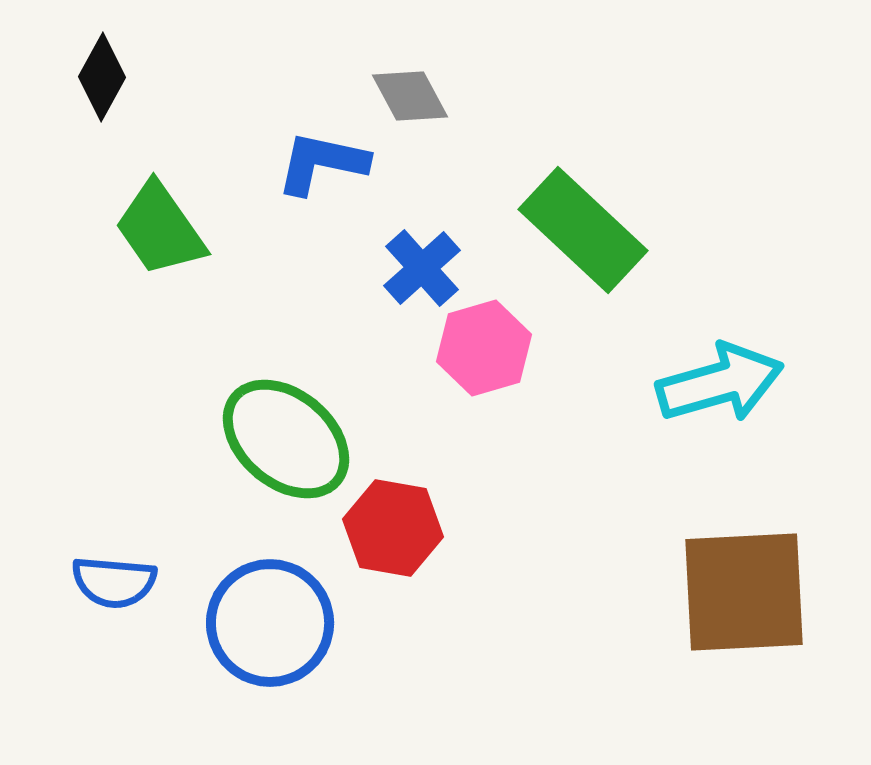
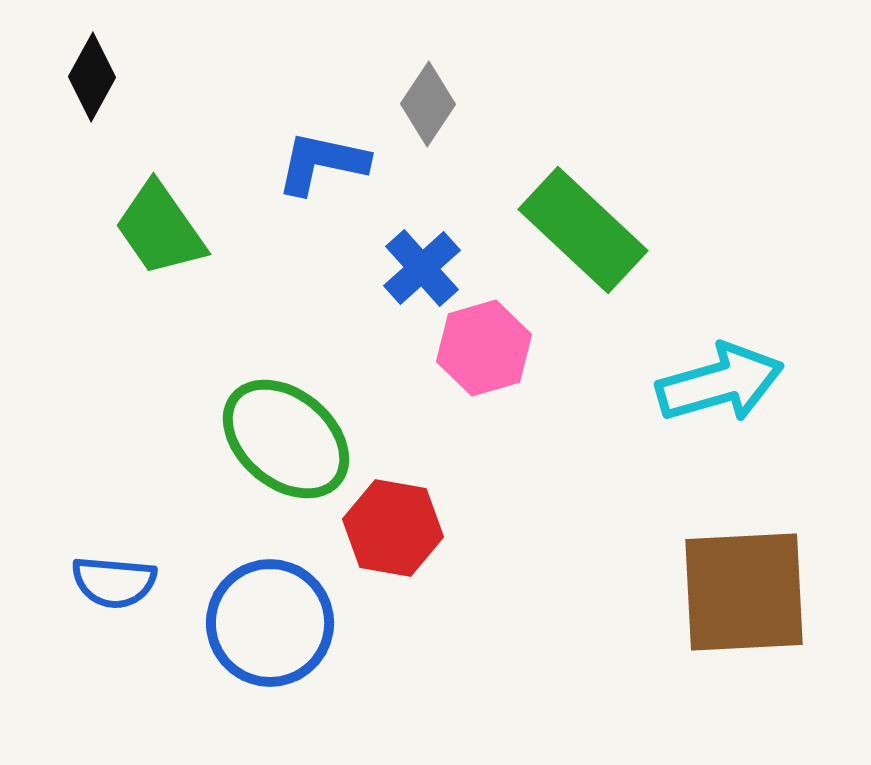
black diamond: moved 10 px left
gray diamond: moved 18 px right, 8 px down; rotated 62 degrees clockwise
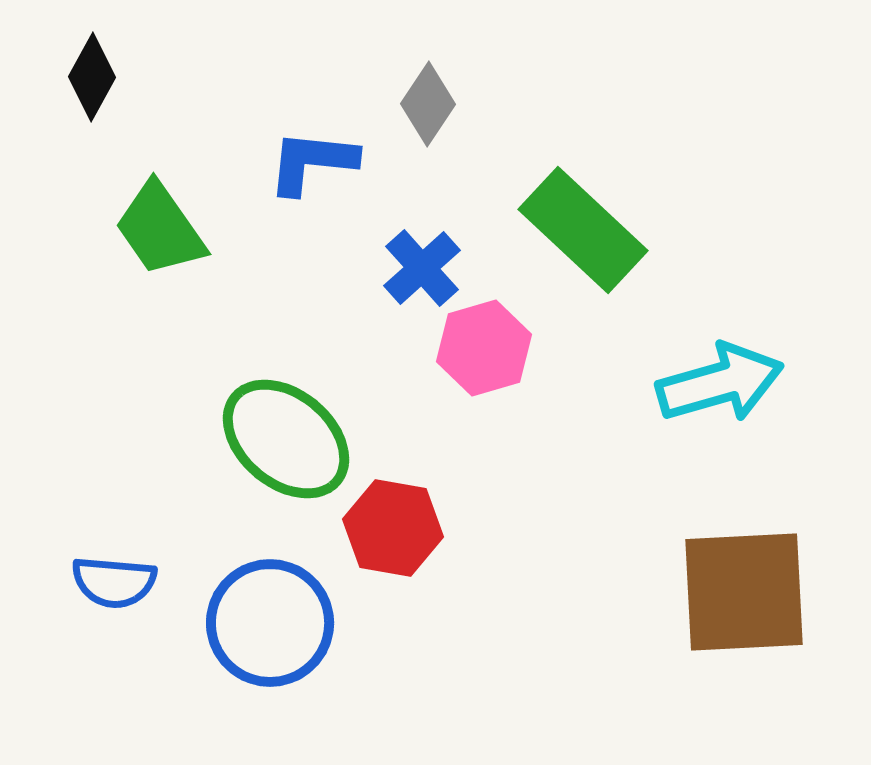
blue L-shape: moved 10 px left, 1 px up; rotated 6 degrees counterclockwise
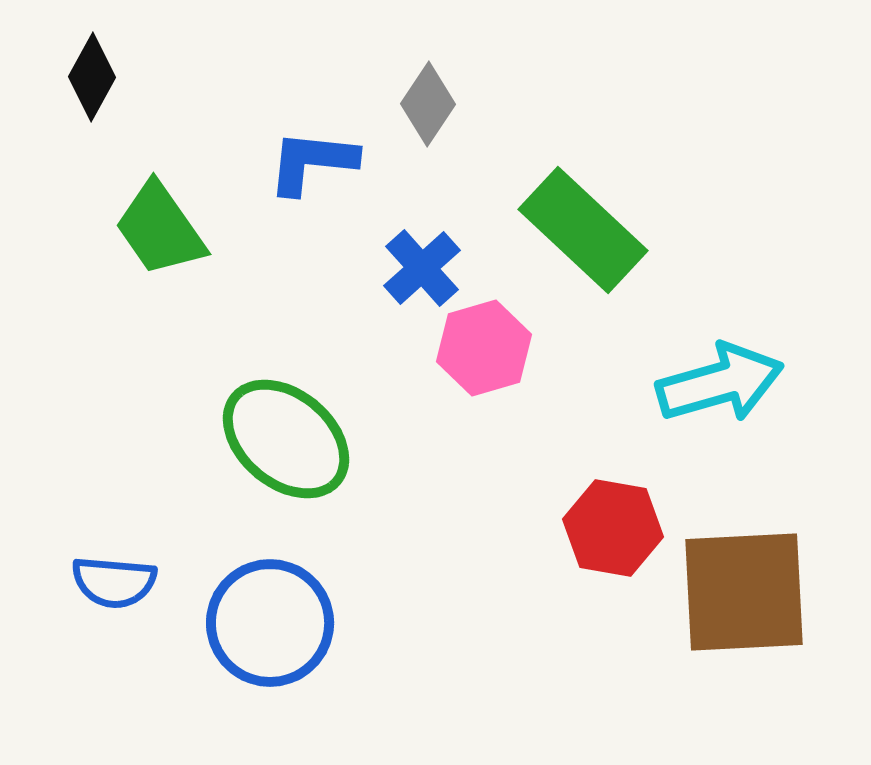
red hexagon: moved 220 px right
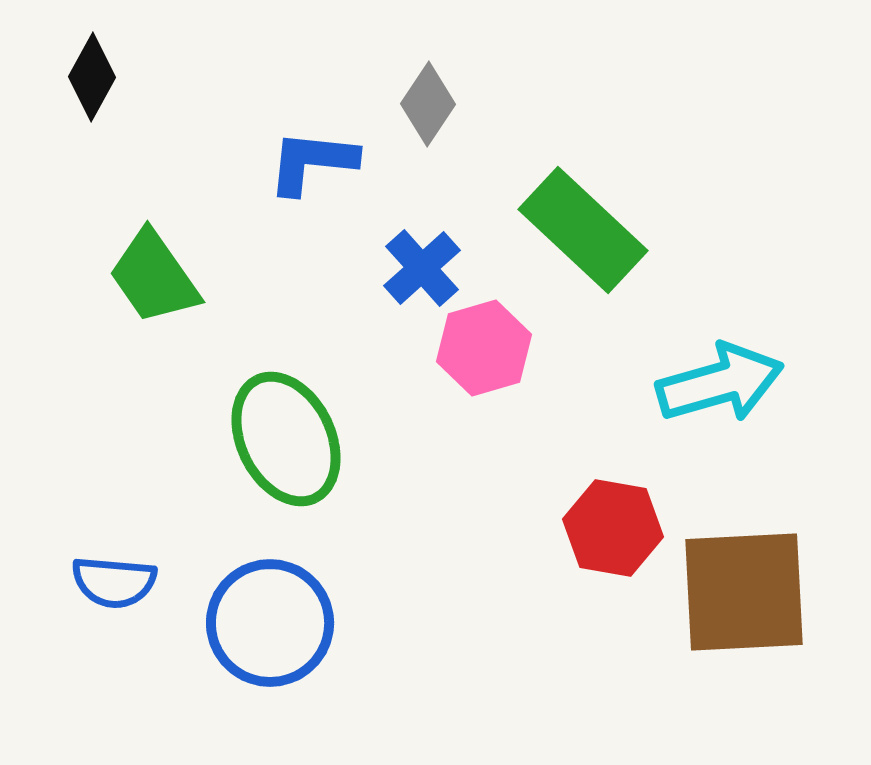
green trapezoid: moved 6 px left, 48 px down
green ellipse: rotated 24 degrees clockwise
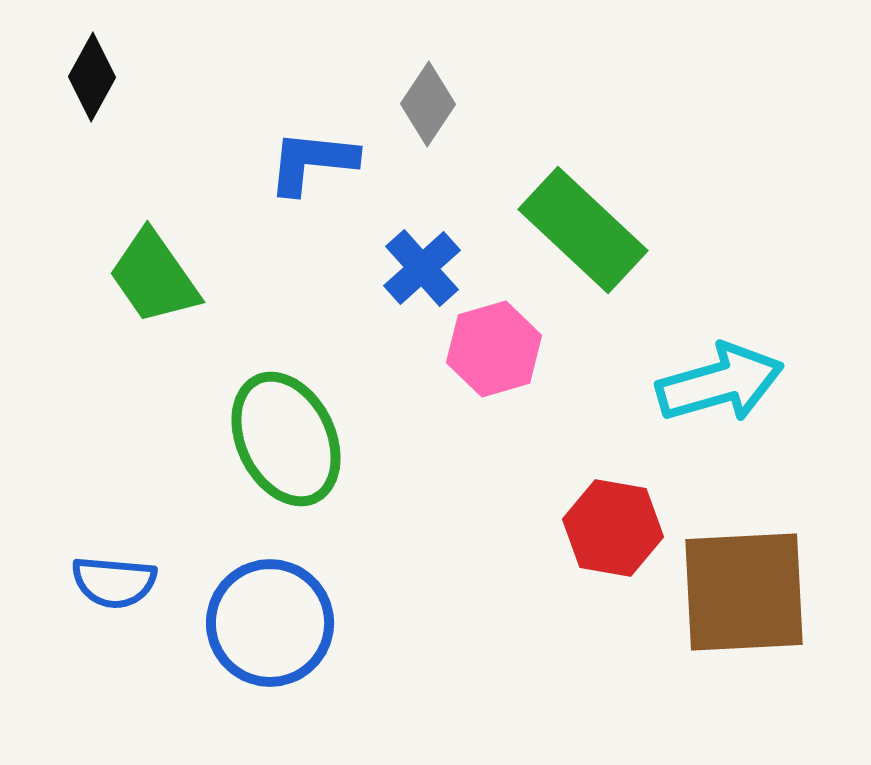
pink hexagon: moved 10 px right, 1 px down
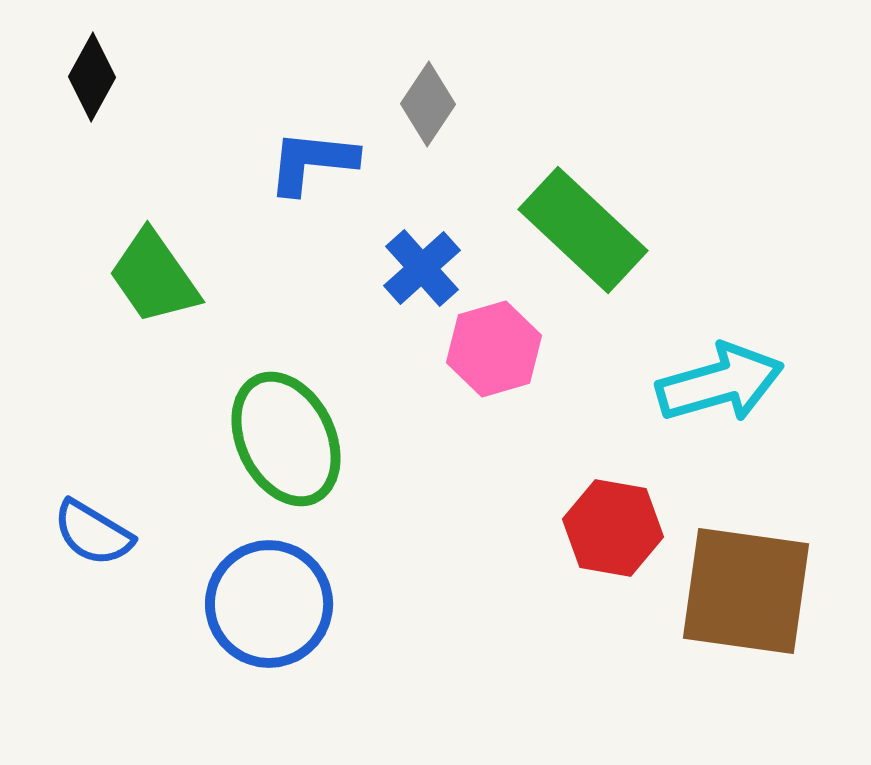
blue semicircle: moved 21 px left, 49 px up; rotated 26 degrees clockwise
brown square: moved 2 px right, 1 px up; rotated 11 degrees clockwise
blue circle: moved 1 px left, 19 px up
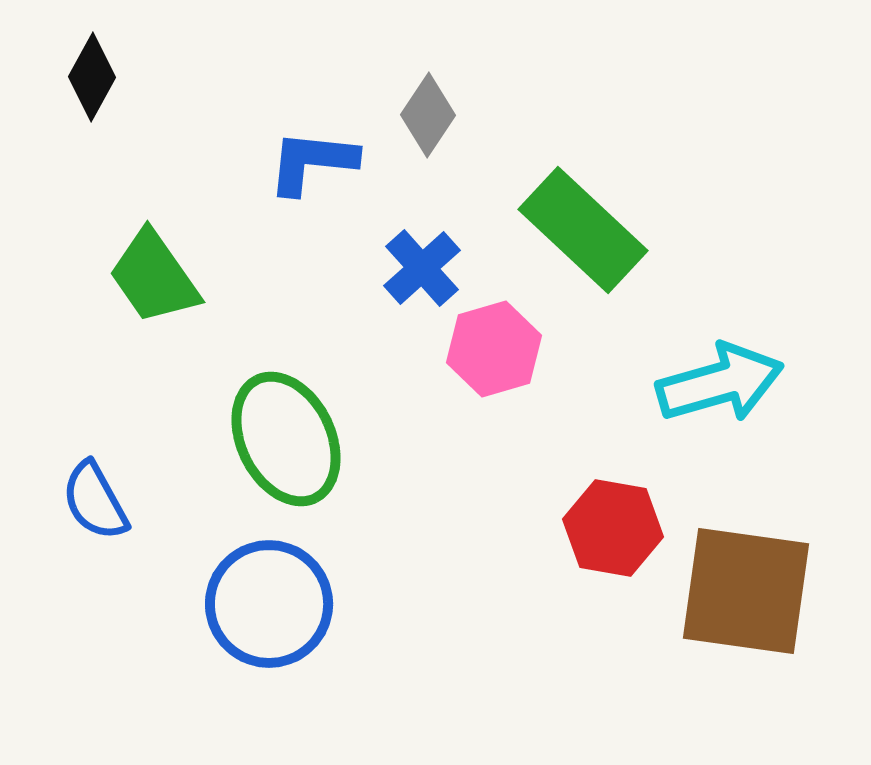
gray diamond: moved 11 px down
blue semicircle: moved 2 px right, 32 px up; rotated 30 degrees clockwise
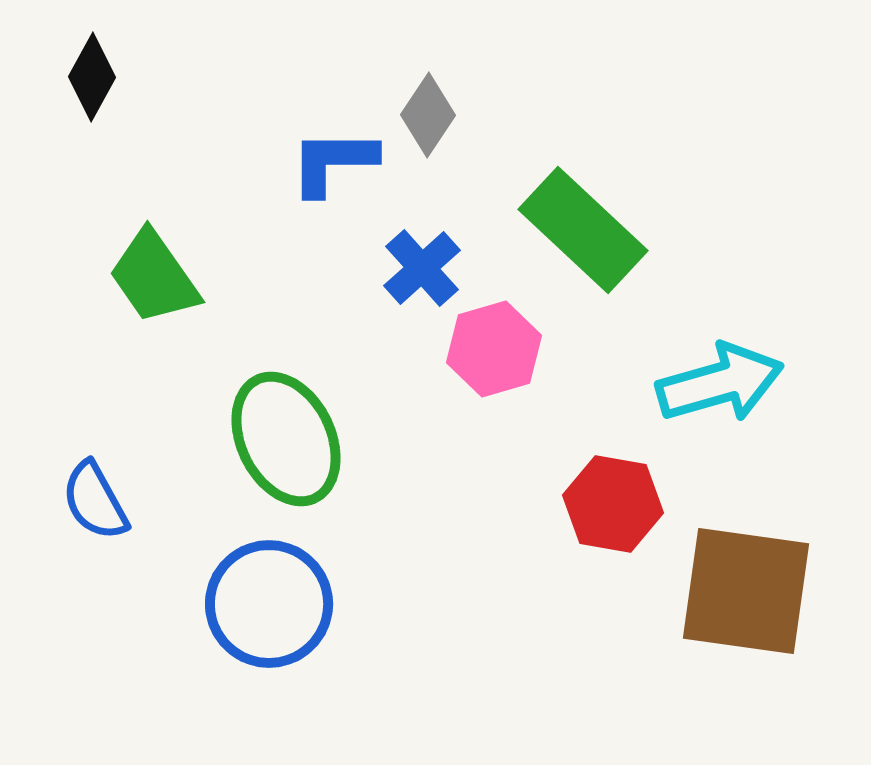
blue L-shape: moved 21 px right; rotated 6 degrees counterclockwise
red hexagon: moved 24 px up
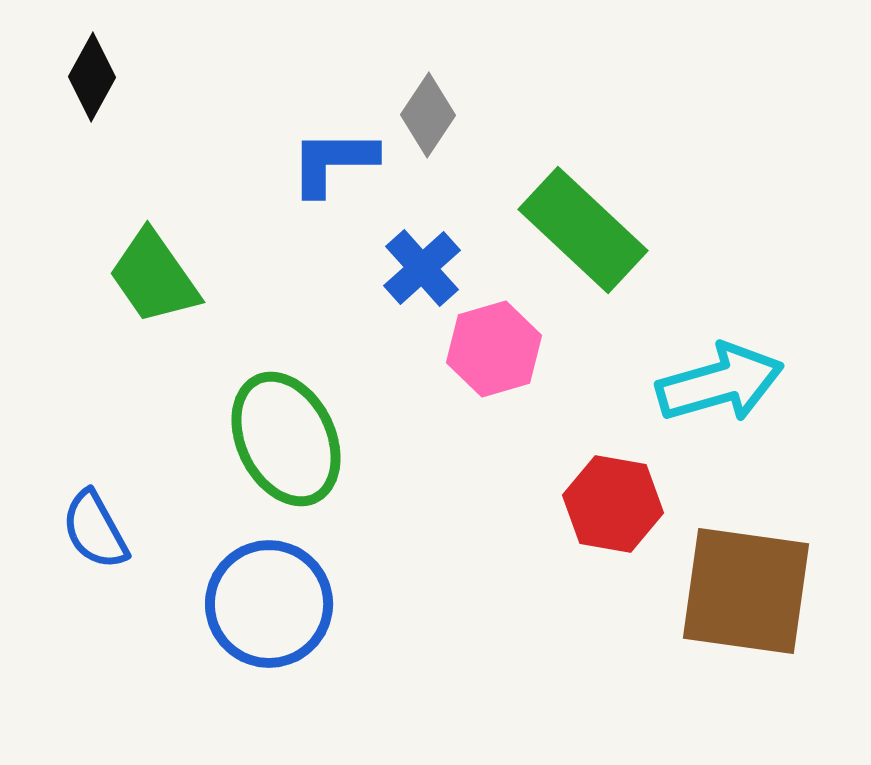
blue semicircle: moved 29 px down
